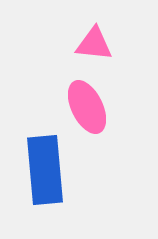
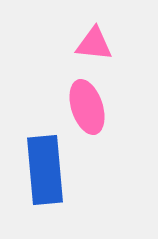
pink ellipse: rotated 8 degrees clockwise
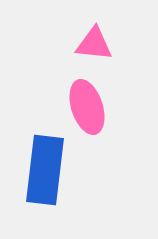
blue rectangle: rotated 12 degrees clockwise
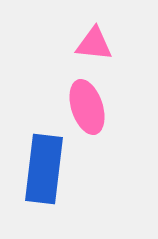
blue rectangle: moved 1 px left, 1 px up
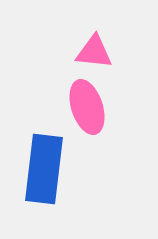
pink triangle: moved 8 px down
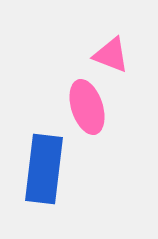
pink triangle: moved 17 px right, 3 px down; rotated 15 degrees clockwise
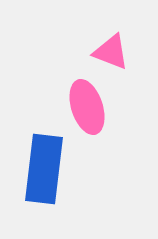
pink triangle: moved 3 px up
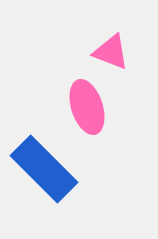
blue rectangle: rotated 52 degrees counterclockwise
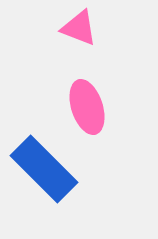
pink triangle: moved 32 px left, 24 px up
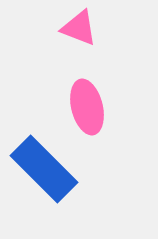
pink ellipse: rotated 4 degrees clockwise
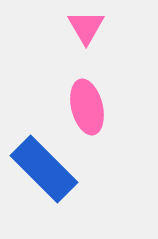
pink triangle: moved 7 px right, 1 px up; rotated 39 degrees clockwise
